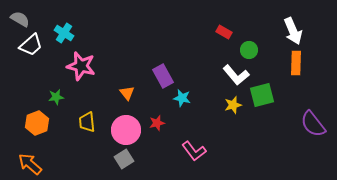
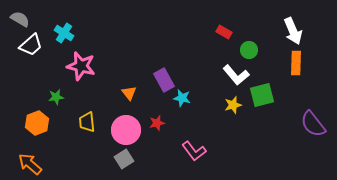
purple rectangle: moved 1 px right, 4 px down
orange triangle: moved 2 px right
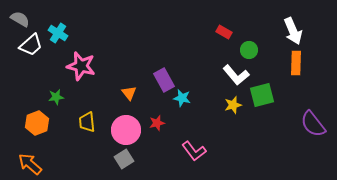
cyan cross: moved 6 px left
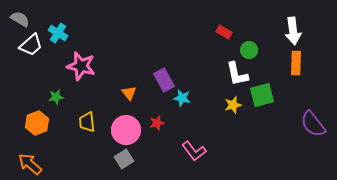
white arrow: rotated 16 degrees clockwise
white L-shape: moved 1 px right, 1 px up; rotated 28 degrees clockwise
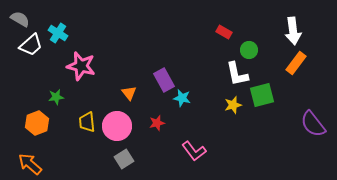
orange rectangle: rotated 35 degrees clockwise
pink circle: moved 9 px left, 4 px up
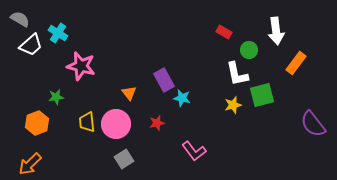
white arrow: moved 17 px left
pink circle: moved 1 px left, 2 px up
orange arrow: rotated 85 degrees counterclockwise
